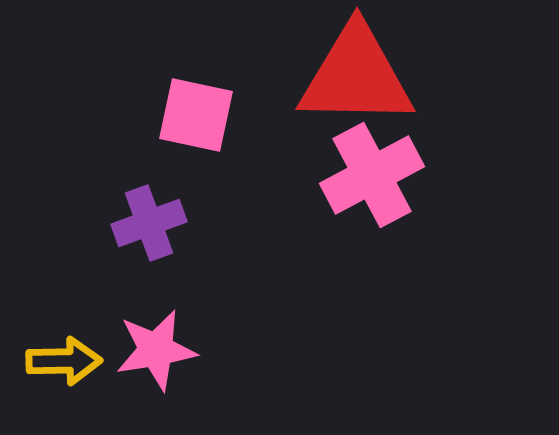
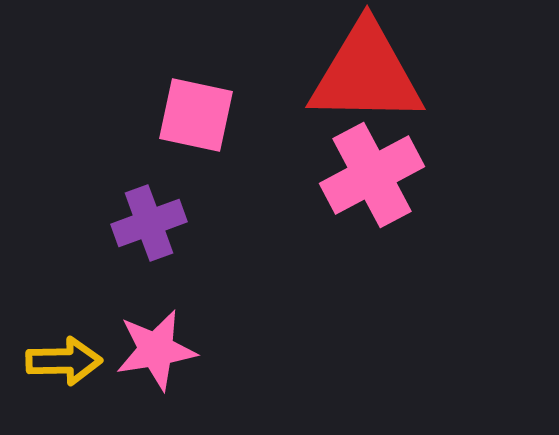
red triangle: moved 10 px right, 2 px up
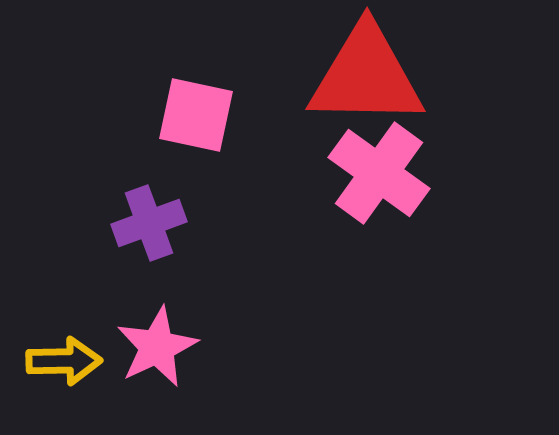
red triangle: moved 2 px down
pink cross: moved 7 px right, 2 px up; rotated 26 degrees counterclockwise
pink star: moved 1 px right, 3 px up; rotated 16 degrees counterclockwise
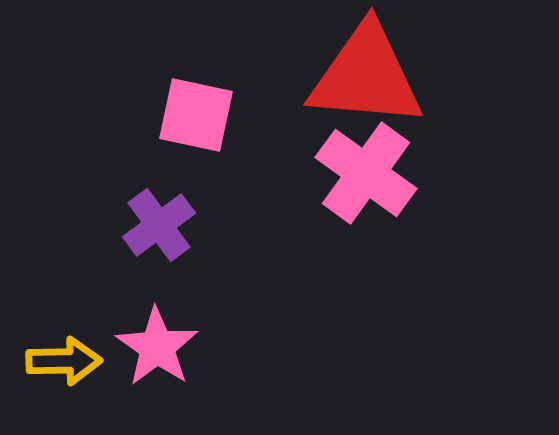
red triangle: rotated 4 degrees clockwise
pink cross: moved 13 px left
purple cross: moved 10 px right, 2 px down; rotated 16 degrees counterclockwise
pink star: rotated 12 degrees counterclockwise
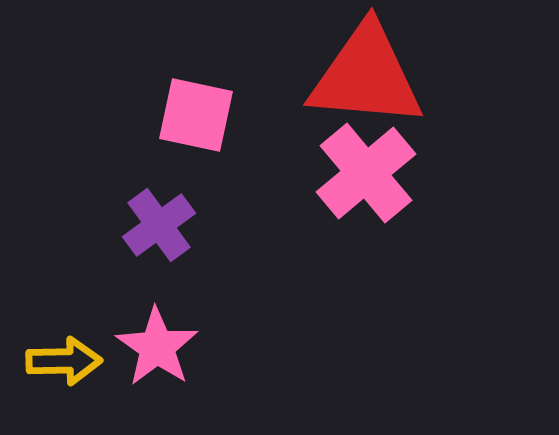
pink cross: rotated 14 degrees clockwise
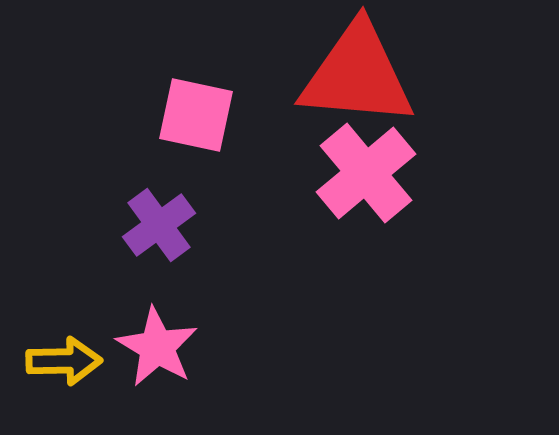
red triangle: moved 9 px left, 1 px up
pink star: rotated 4 degrees counterclockwise
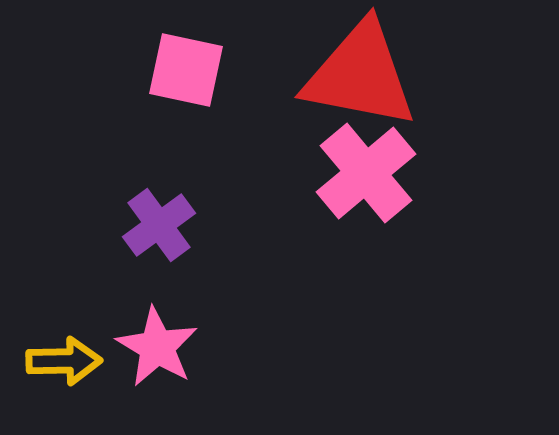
red triangle: moved 3 px right; rotated 6 degrees clockwise
pink square: moved 10 px left, 45 px up
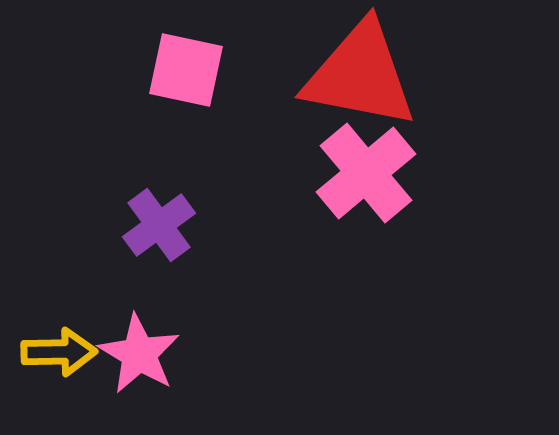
pink star: moved 18 px left, 7 px down
yellow arrow: moved 5 px left, 9 px up
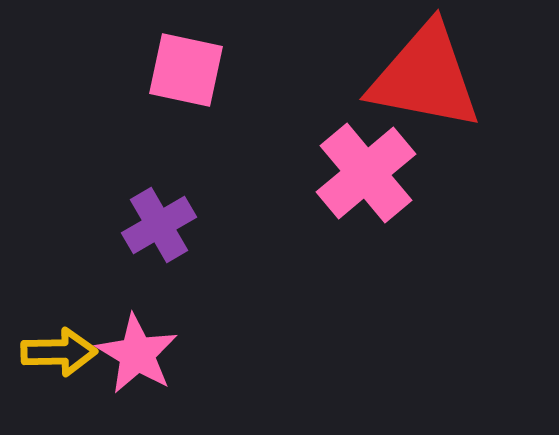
red triangle: moved 65 px right, 2 px down
purple cross: rotated 6 degrees clockwise
pink star: moved 2 px left
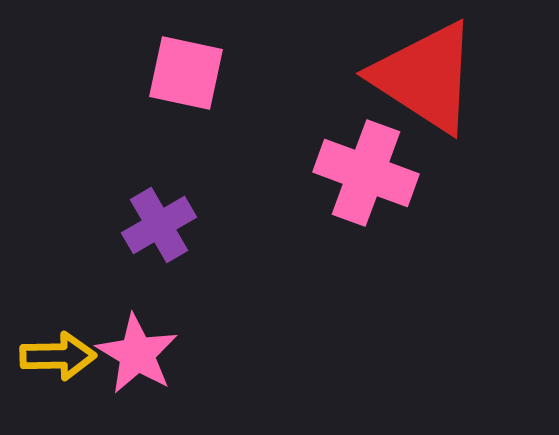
pink square: moved 3 px down
red triangle: rotated 22 degrees clockwise
pink cross: rotated 30 degrees counterclockwise
yellow arrow: moved 1 px left, 4 px down
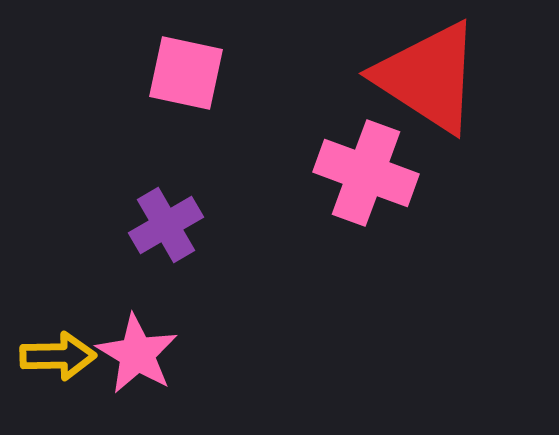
red triangle: moved 3 px right
purple cross: moved 7 px right
